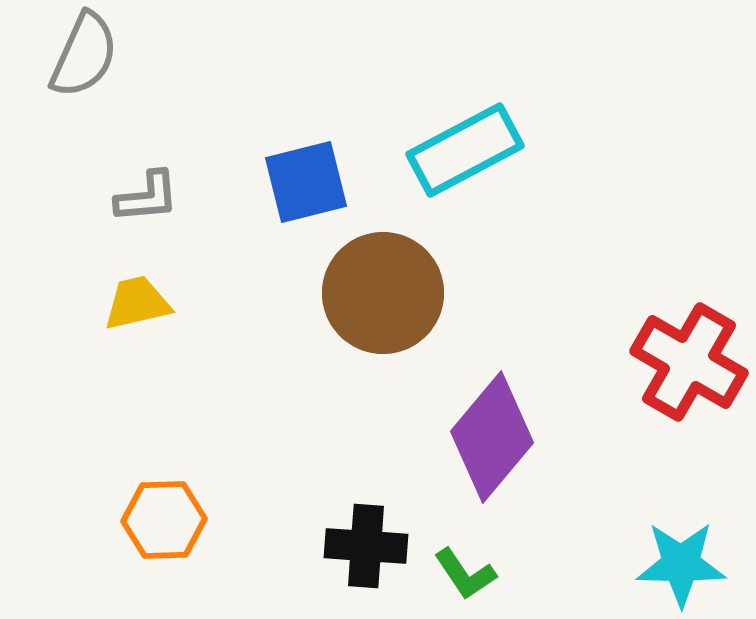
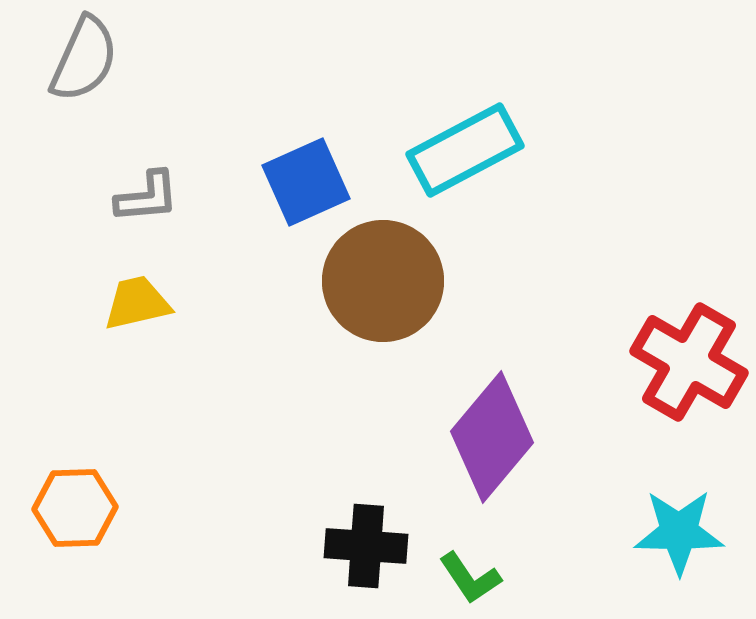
gray semicircle: moved 4 px down
blue square: rotated 10 degrees counterclockwise
brown circle: moved 12 px up
orange hexagon: moved 89 px left, 12 px up
cyan star: moved 2 px left, 32 px up
green L-shape: moved 5 px right, 4 px down
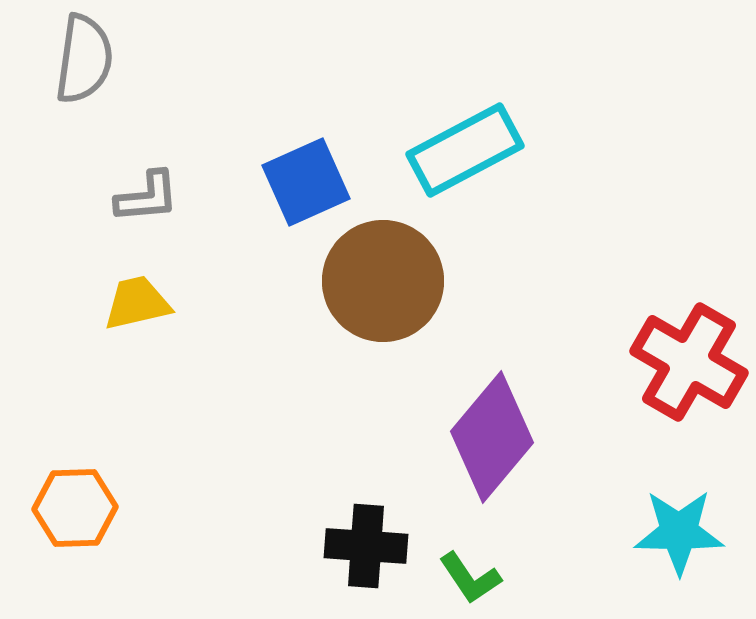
gray semicircle: rotated 16 degrees counterclockwise
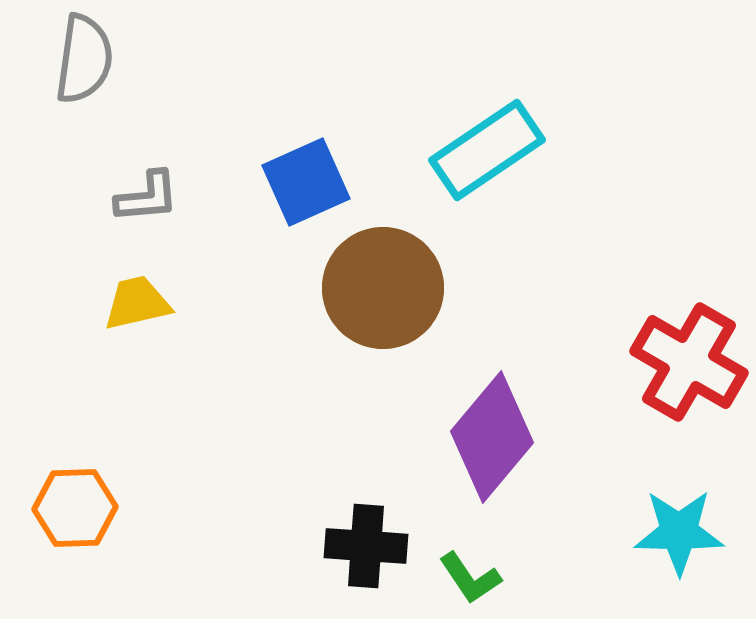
cyan rectangle: moved 22 px right; rotated 6 degrees counterclockwise
brown circle: moved 7 px down
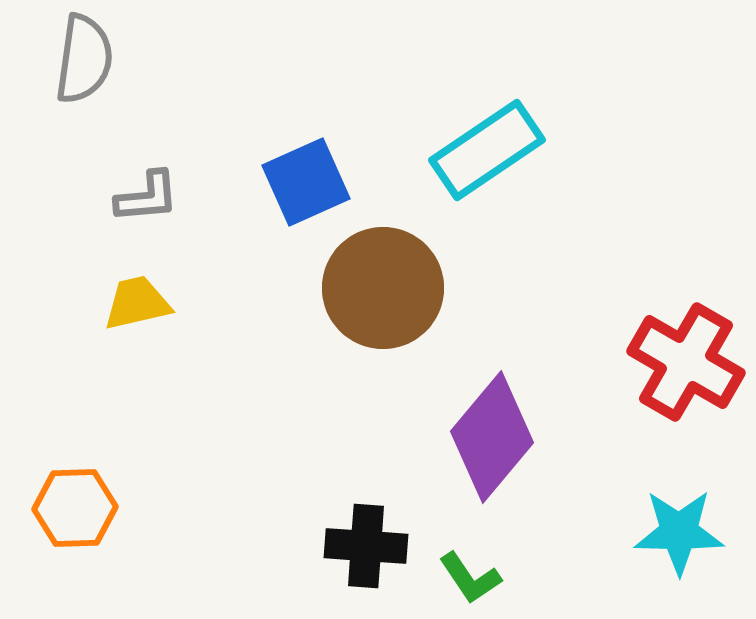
red cross: moved 3 px left
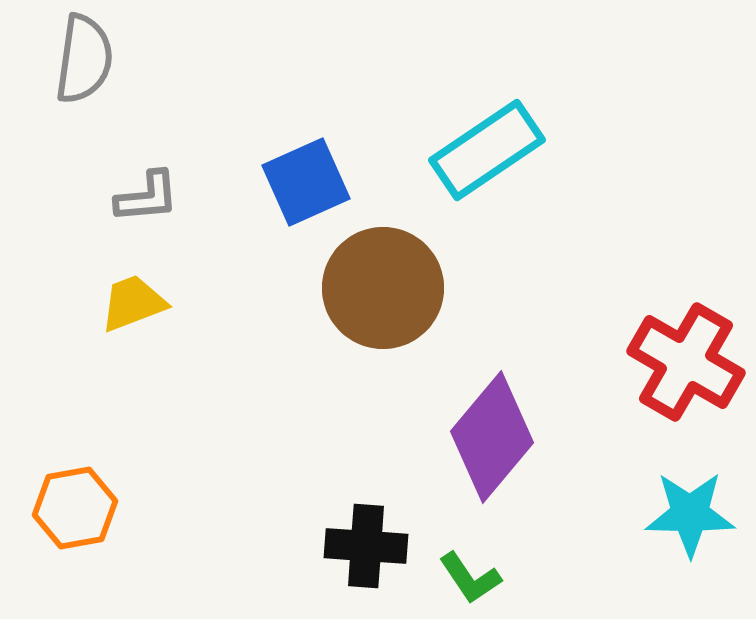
yellow trapezoid: moved 4 px left; rotated 8 degrees counterclockwise
orange hexagon: rotated 8 degrees counterclockwise
cyan star: moved 11 px right, 18 px up
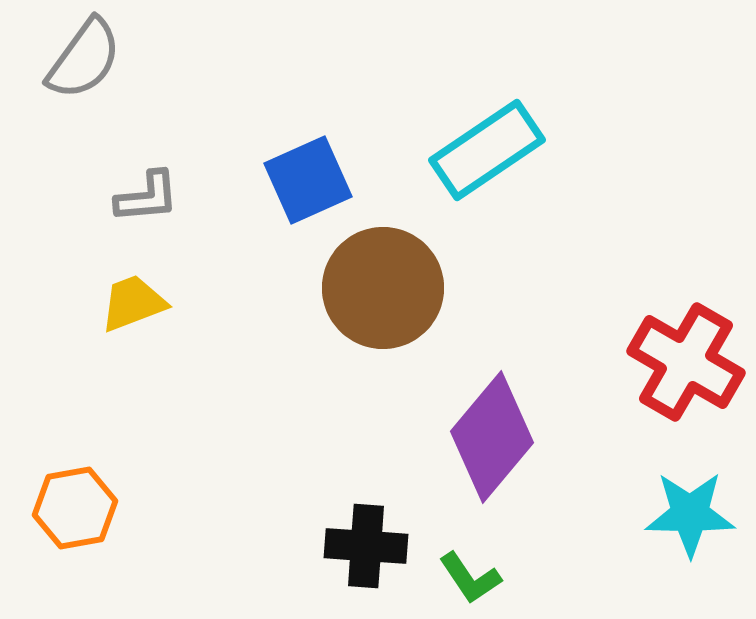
gray semicircle: rotated 28 degrees clockwise
blue square: moved 2 px right, 2 px up
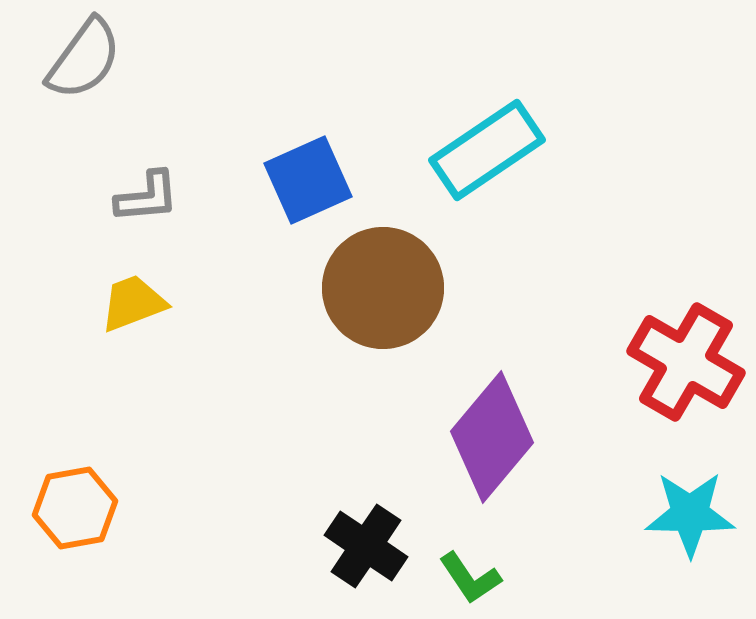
black cross: rotated 30 degrees clockwise
